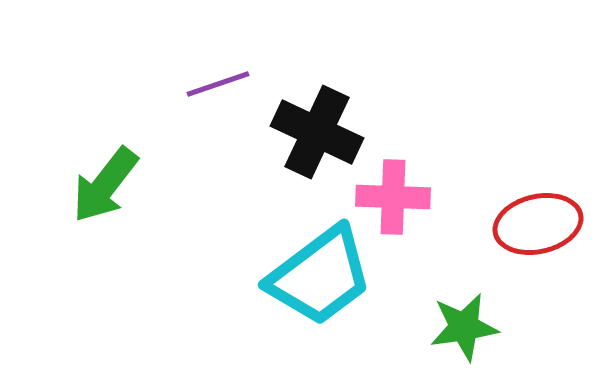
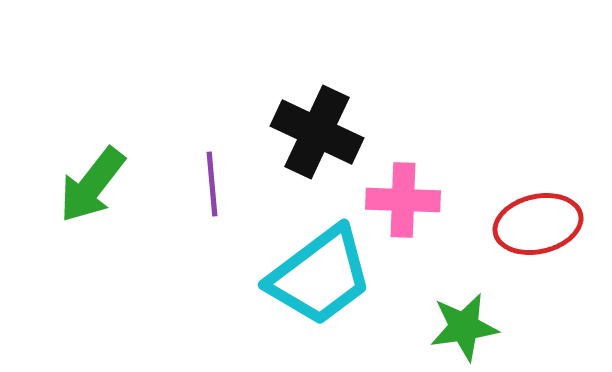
purple line: moved 6 px left, 100 px down; rotated 76 degrees counterclockwise
green arrow: moved 13 px left
pink cross: moved 10 px right, 3 px down
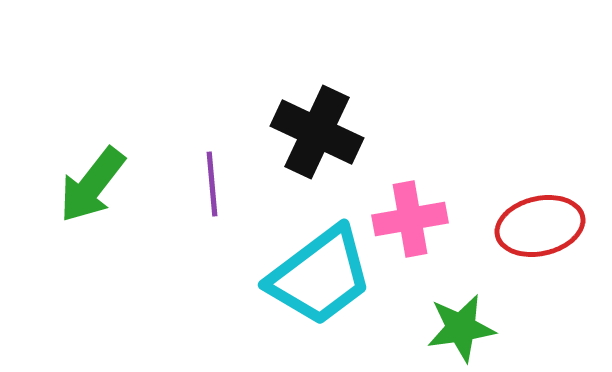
pink cross: moved 7 px right, 19 px down; rotated 12 degrees counterclockwise
red ellipse: moved 2 px right, 2 px down
green star: moved 3 px left, 1 px down
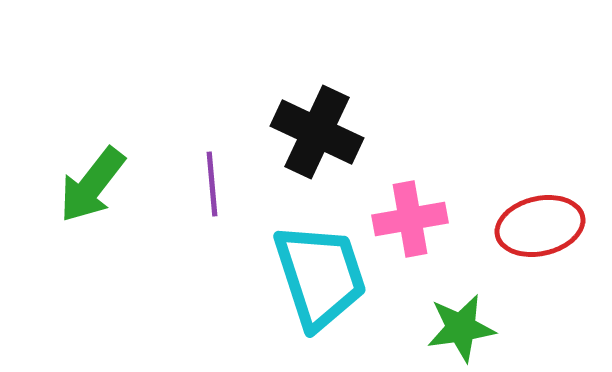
cyan trapezoid: rotated 71 degrees counterclockwise
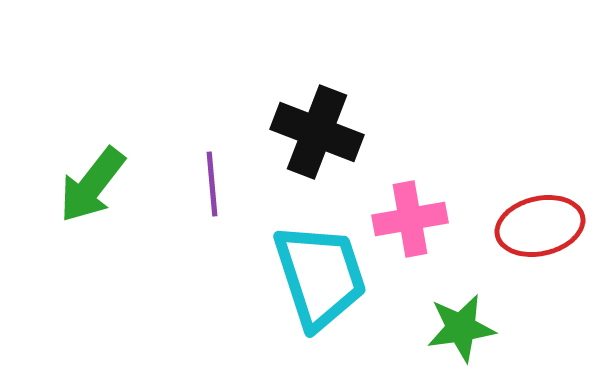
black cross: rotated 4 degrees counterclockwise
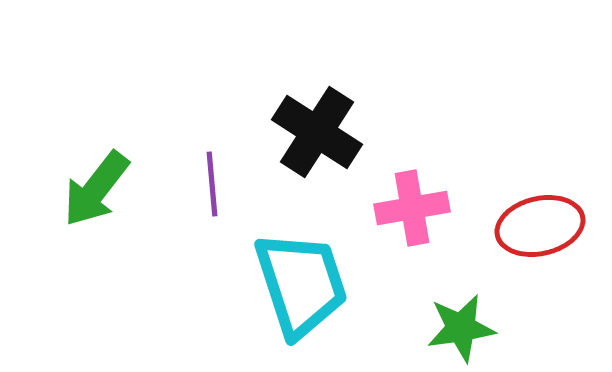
black cross: rotated 12 degrees clockwise
green arrow: moved 4 px right, 4 px down
pink cross: moved 2 px right, 11 px up
cyan trapezoid: moved 19 px left, 8 px down
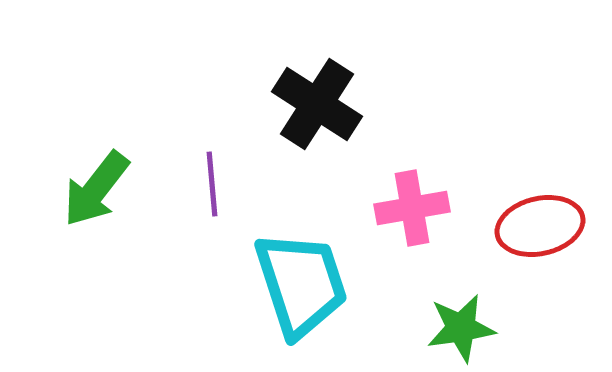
black cross: moved 28 px up
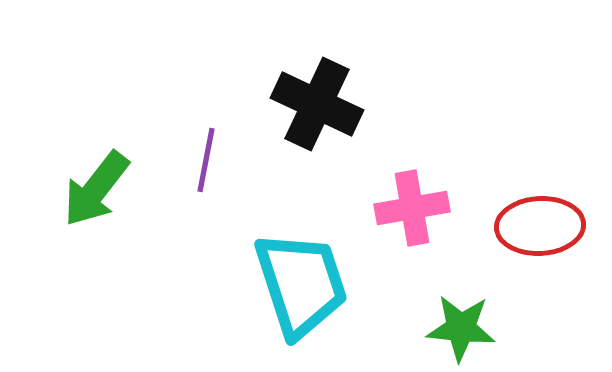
black cross: rotated 8 degrees counterclockwise
purple line: moved 6 px left, 24 px up; rotated 16 degrees clockwise
red ellipse: rotated 10 degrees clockwise
green star: rotated 14 degrees clockwise
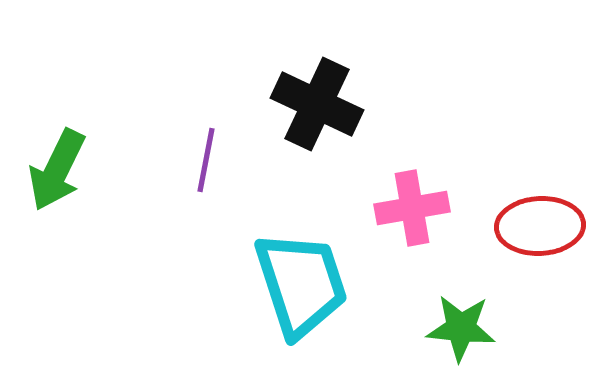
green arrow: moved 39 px left, 19 px up; rotated 12 degrees counterclockwise
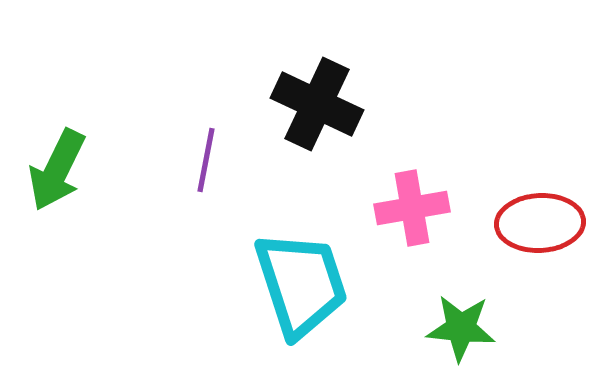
red ellipse: moved 3 px up
